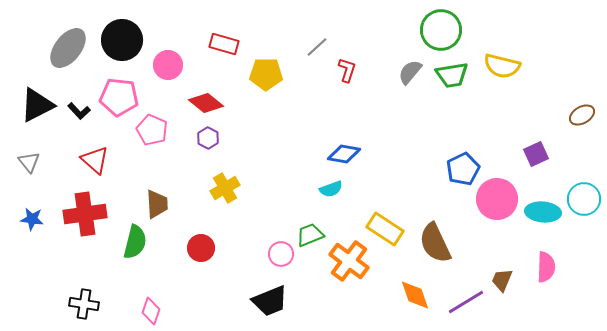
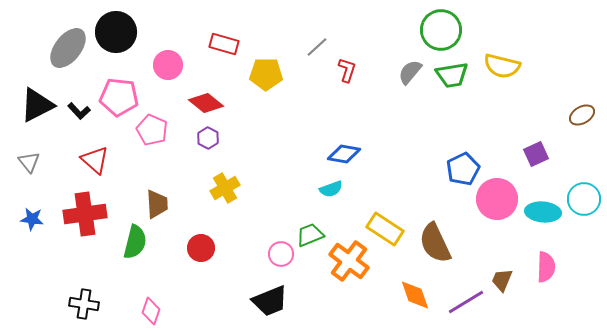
black circle at (122, 40): moved 6 px left, 8 px up
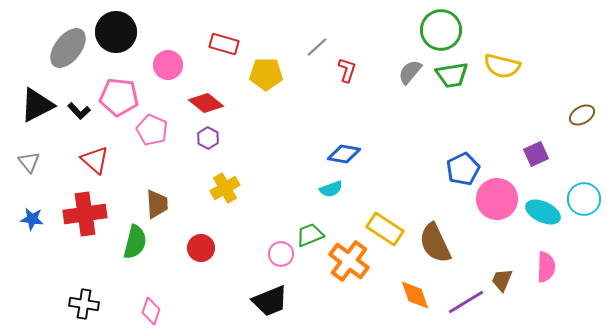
cyan ellipse at (543, 212): rotated 20 degrees clockwise
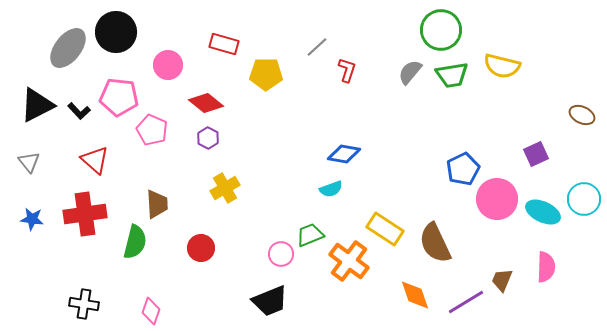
brown ellipse at (582, 115): rotated 55 degrees clockwise
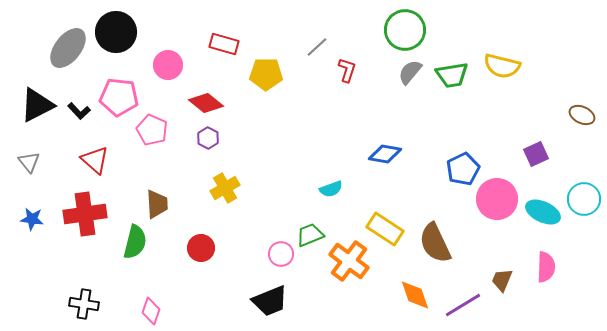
green circle at (441, 30): moved 36 px left
blue diamond at (344, 154): moved 41 px right
purple line at (466, 302): moved 3 px left, 3 px down
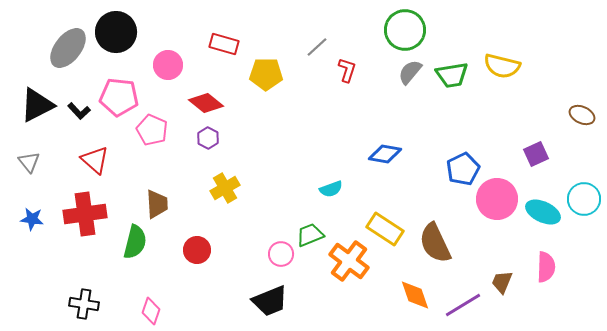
red circle at (201, 248): moved 4 px left, 2 px down
brown trapezoid at (502, 280): moved 2 px down
